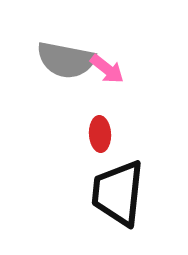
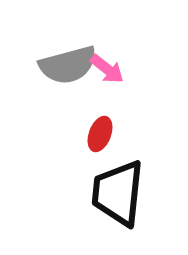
gray semicircle: moved 2 px right, 5 px down; rotated 26 degrees counterclockwise
red ellipse: rotated 24 degrees clockwise
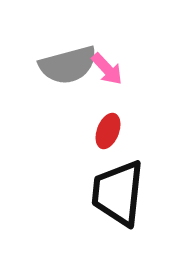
pink arrow: rotated 9 degrees clockwise
red ellipse: moved 8 px right, 3 px up
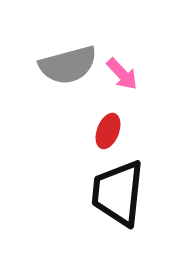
pink arrow: moved 15 px right, 5 px down
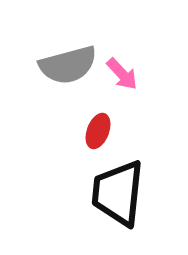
red ellipse: moved 10 px left
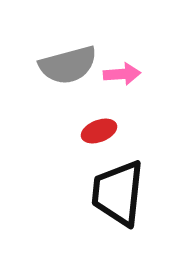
pink arrow: rotated 51 degrees counterclockwise
red ellipse: moved 1 px right; rotated 48 degrees clockwise
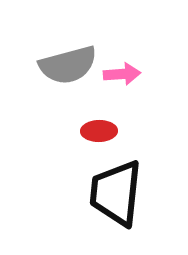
red ellipse: rotated 20 degrees clockwise
black trapezoid: moved 2 px left
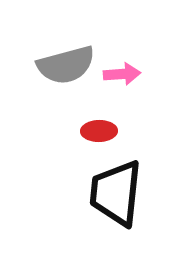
gray semicircle: moved 2 px left
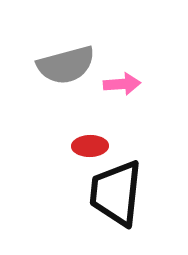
pink arrow: moved 10 px down
red ellipse: moved 9 px left, 15 px down
